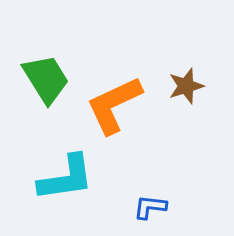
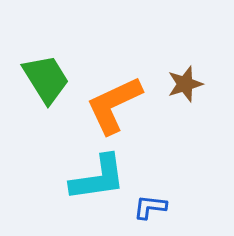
brown star: moved 1 px left, 2 px up
cyan L-shape: moved 32 px right
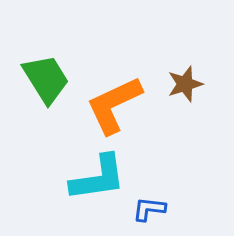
blue L-shape: moved 1 px left, 2 px down
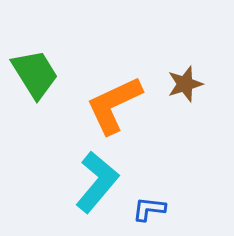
green trapezoid: moved 11 px left, 5 px up
cyan L-shape: moved 1 px left, 4 px down; rotated 42 degrees counterclockwise
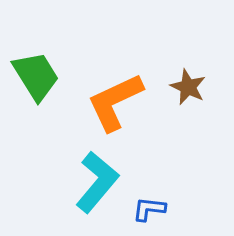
green trapezoid: moved 1 px right, 2 px down
brown star: moved 3 px right, 3 px down; rotated 30 degrees counterclockwise
orange L-shape: moved 1 px right, 3 px up
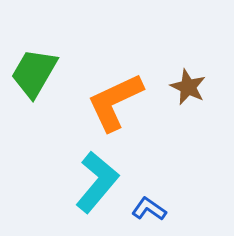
green trapezoid: moved 2 px left, 3 px up; rotated 118 degrees counterclockwise
blue L-shape: rotated 28 degrees clockwise
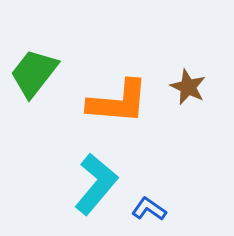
green trapezoid: rotated 8 degrees clockwise
orange L-shape: moved 3 px right; rotated 150 degrees counterclockwise
cyan L-shape: moved 1 px left, 2 px down
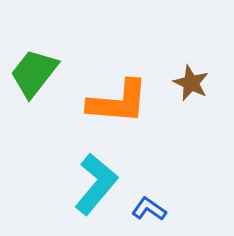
brown star: moved 3 px right, 4 px up
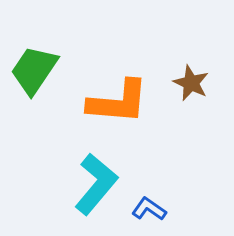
green trapezoid: moved 3 px up; rotated 4 degrees counterclockwise
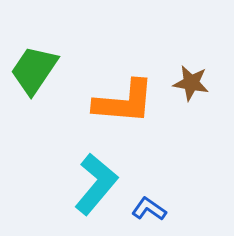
brown star: rotated 15 degrees counterclockwise
orange L-shape: moved 6 px right
